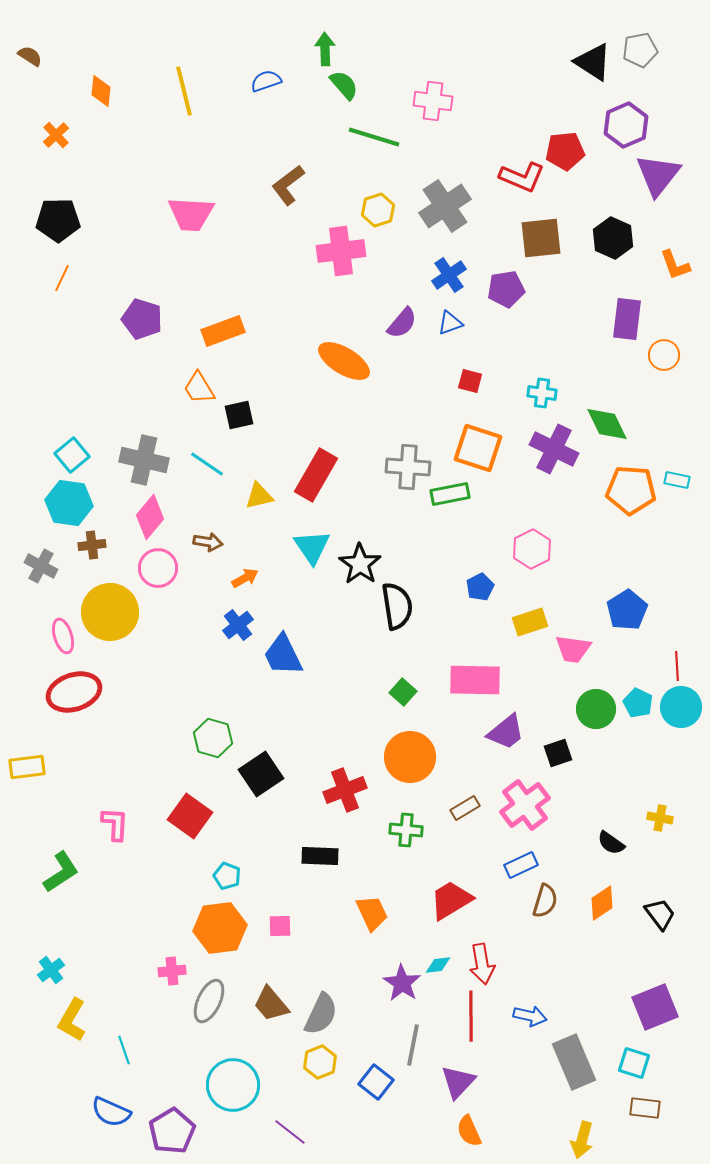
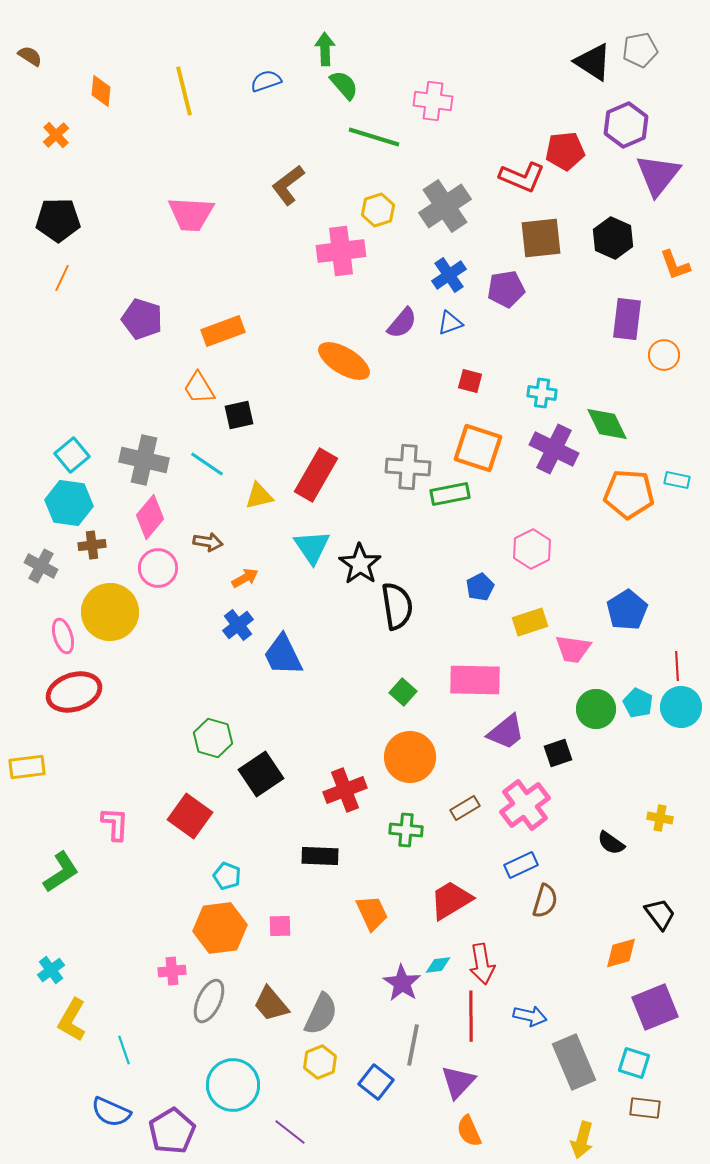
orange pentagon at (631, 490): moved 2 px left, 4 px down
orange diamond at (602, 903): moved 19 px right, 50 px down; rotated 18 degrees clockwise
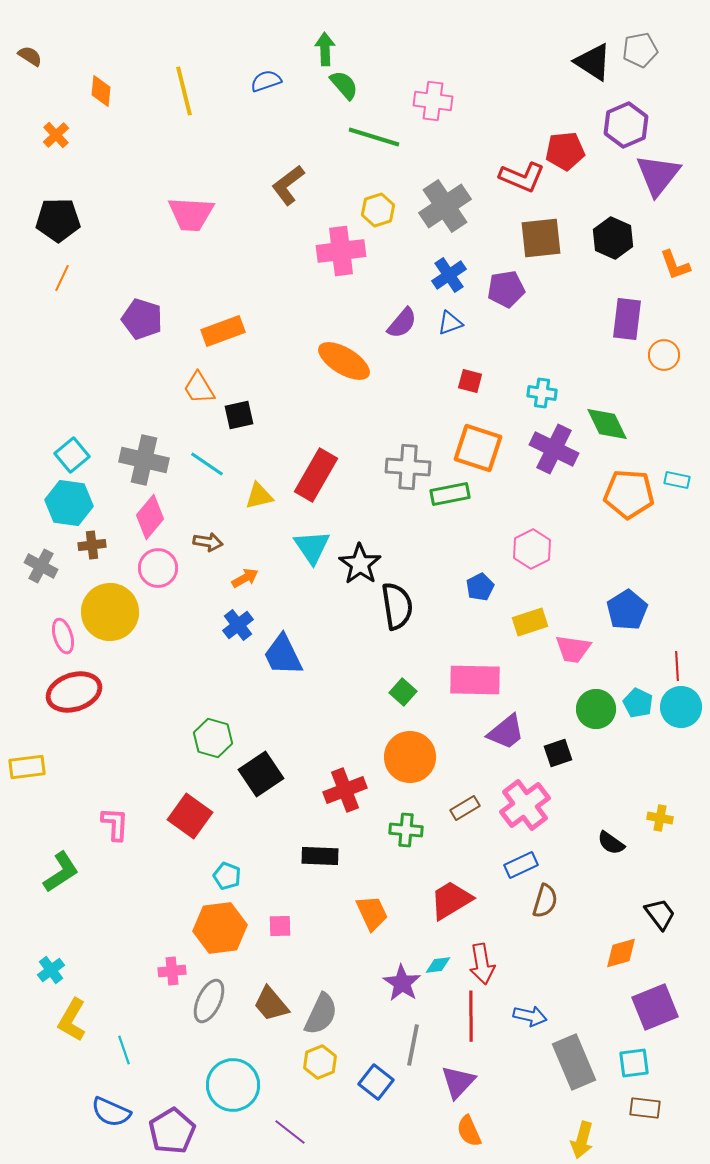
cyan square at (634, 1063): rotated 24 degrees counterclockwise
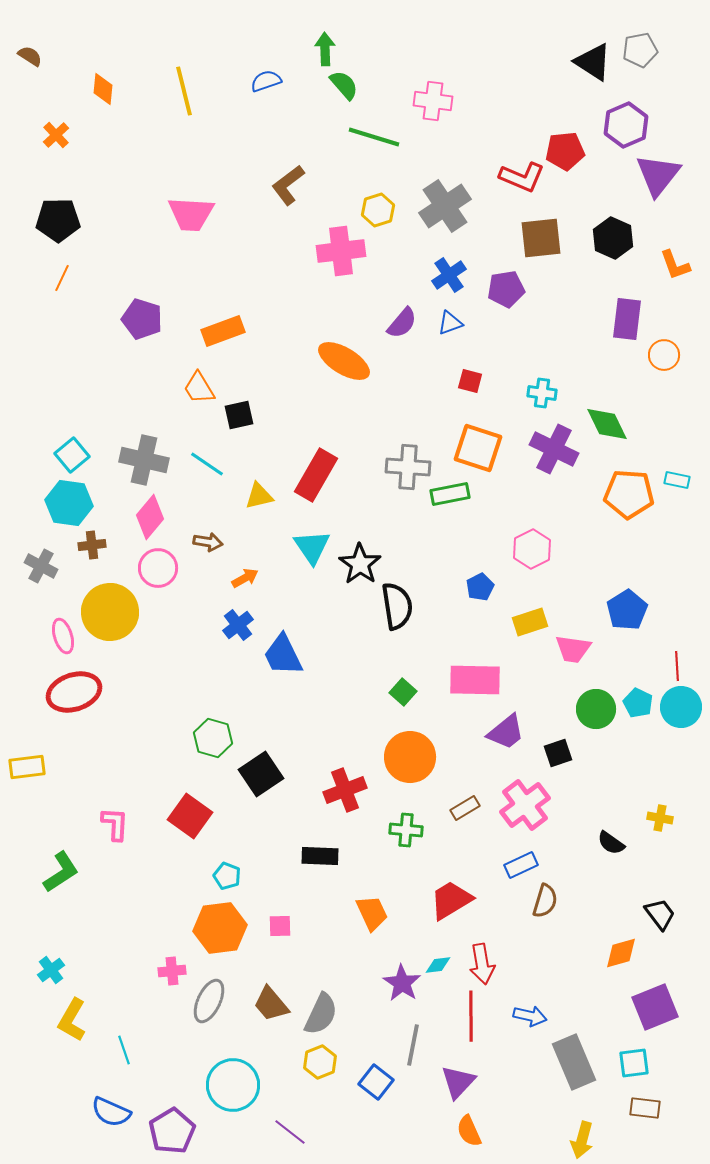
orange diamond at (101, 91): moved 2 px right, 2 px up
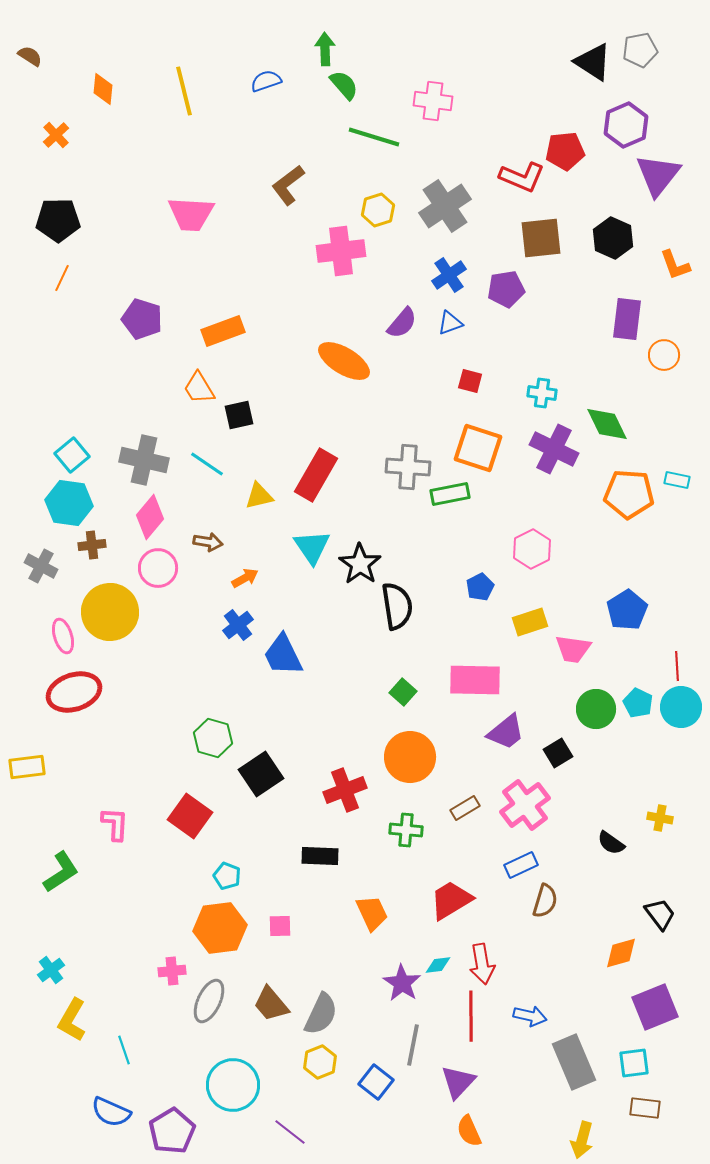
black square at (558, 753): rotated 12 degrees counterclockwise
